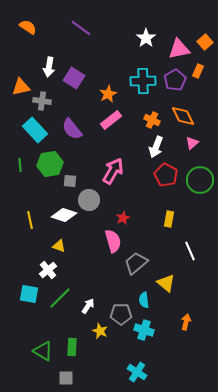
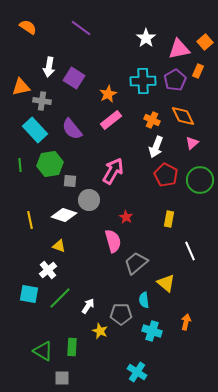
red star at (123, 218): moved 3 px right, 1 px up; rotated 16 degrees counterclockwise
cyan cross at (144, 330): moved 8 px right, 1 px down
gray square at (66, 378): moved 4 px left
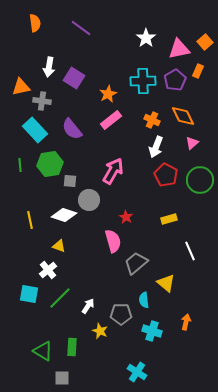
orange semicircle at (28, 27): moved 7 px right, 4 px up; rotated 48 degrees clockwise
yellow rectangle at (169, 219): rotated 63 degrees clockwise
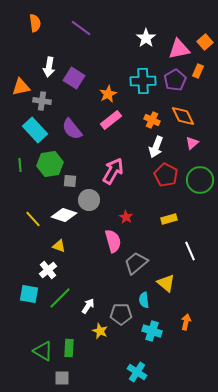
yellow line at (30, 220): moved 3 px right, 1 px up; rotated 30 degrees counterclockwise
green rectangle at (72, 347): moved 3 px left, 1 px down
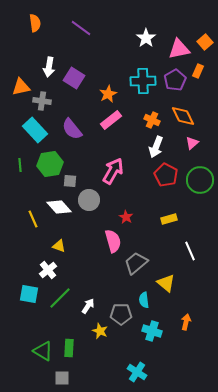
white diamond at (64, 215): moved 5 px left, 8 px up; rotated 30 degrees clockwise
yellow line at (33, 219): rotated 18 degrees clockwise
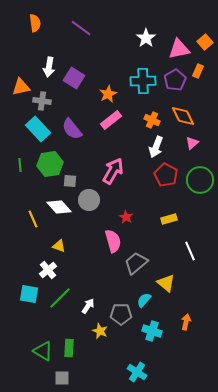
cyan rectangle at (35, 130): moved 3 px right, 1 px up
cyan semicircle at (144, 300): rotated 49 degrees clockwise
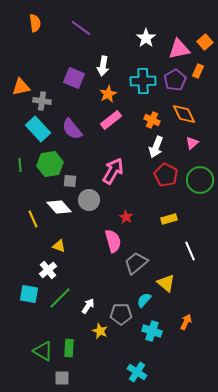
white arrow at (49, 67): moved 54 px right, 1 px up
purple square at (74, 78): rotated 10 degrees counterclockwise
orange diamond at (183, 116): moved 1 px right, 2 px up
orange arrow at (186, 322): rotated 14 degrees clockwise
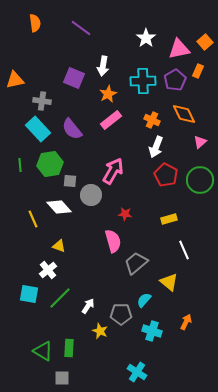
orange triangle at (21, 87): moved 6 px left, 7 px up
pink triangle at (192, 143): moved 8 px right, 1 px up
gray circle at (89, 200): moved 2 px right, 5 px up
red star at (126, 217): moved 1 px left, 3 px up; rotated 24 degrees counterclockwise
white line at (190, 251): moved 6 px left, 1 px up
yellow triangle at (166, 283): moved 3 px right, 1 px up
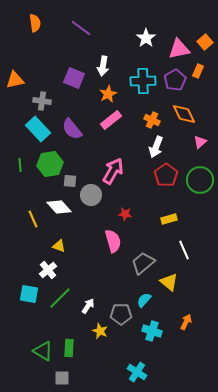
red pentagon at (166, 175): rotated 10 degrees clockwise
gray trapezoid at (136, 263): moved 7 px right
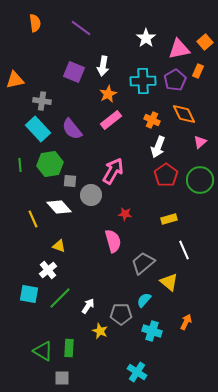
purple square at (74, 78): moved 6 px up
white arrow at (156, 147): moved 2 px right
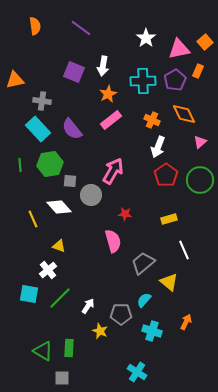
orange semicircle at (35, 23): moved 3 px down
